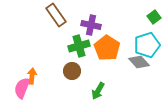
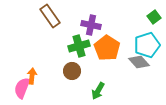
brown rectangle: moved 6 px left, 1 px down
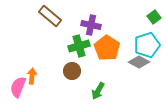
brown rectangle: rotated 15 degrees counterclockwise
gray diamond: rotated 20 degrees counterclockwise
pink semicircle: moved 4 px left, 1 px up
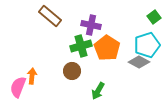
green cross: moved 2 px right
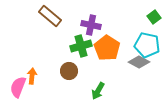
cyan pentagon: rotated 30 degrees clockwise
brown circle: moved 3 px left
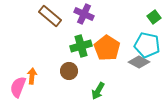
purple cross: moved 7 px left, 11 px up; rotated 12 degrees clockwise
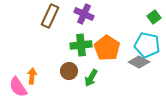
brown rectangle: rotated 75 degrees clockwise
green cross: moved 1 px up; rotated 10 degrees clockwise
pink semicircle: rotated 55 degrees counterclockwise
green arrow: moved 7 px left, 13 px up
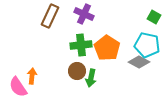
green square: rotated 24 degrees counterclockwise
brown circle: moved 8 px right
green arrow: rotated 18 degrees counterclockwise
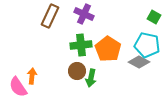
orange pentagon: moved 1 px right, 1 px down
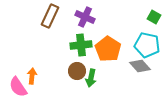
purple cross: moved 1 px right, 3 px down
gray diamond: moved 1 px right, 4 px down; rotated 20 degrees clockwise
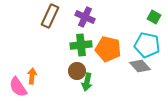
orange pentagon: rotated 20 degrees counterclockwise
green arrow: moved 4 px left, 4 px down
